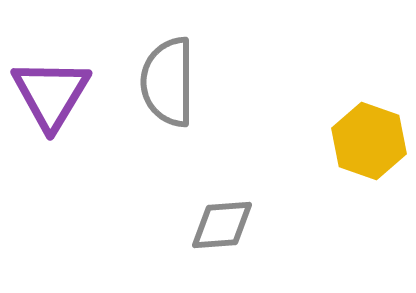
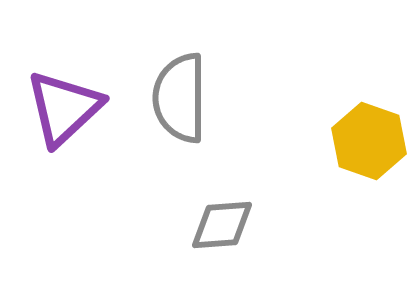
gray semicircle: moved 12 px right, 16 px down
purple triangle: moved 13 px right, 14 px down; rotated 16 degrees clockwise
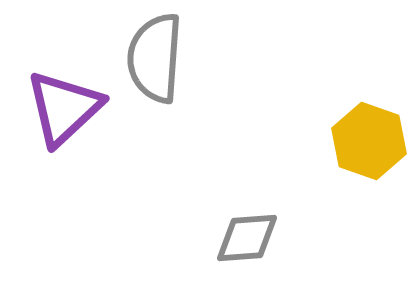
gray semicircle: moved 25 px left, 40 px up; rotated 4 degrees clockwise
gray diamond: moved 25 px right, 13 px down
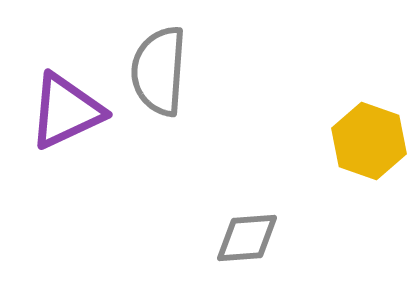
gray semicircle: moved 4 px right, 13 px down
purple triangle: moved 2 px right, 3 px down; rotated 18 degrees clockwise
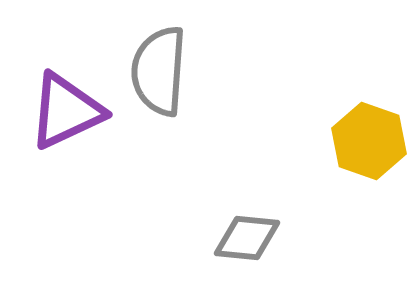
gray diamond: rotated 10 degrees clockwise
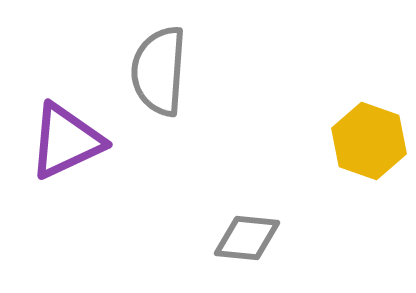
purple triangle: moved 30 px down
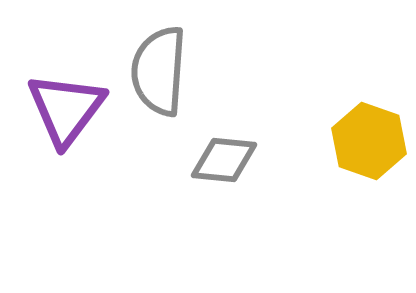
purple triangle: moved 32 px up; rotated 28 degrees counterclockwise
gray diamond: moved 23 px left, 78 px up
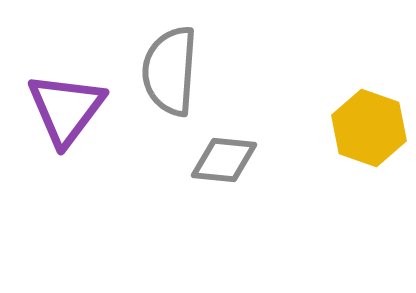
gray semicircle: moved 11 px right
yellow hexagon: moved 13 px up
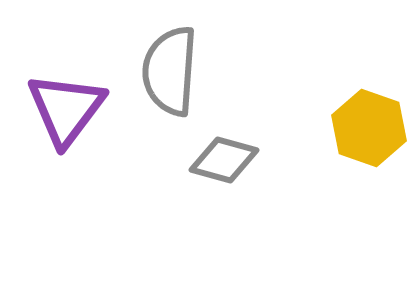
gray diamond: rotated 10 degrees clockwise
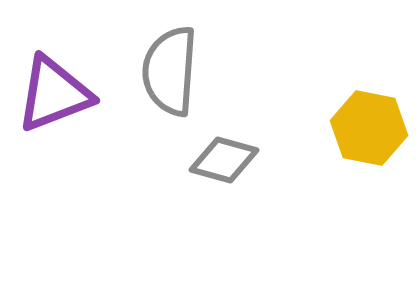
purple triangle: moved 12 px left, 15 px up; rotated 32 degrees clockwise
yellow hexagon: rotated 8 degrees counterclockwise
